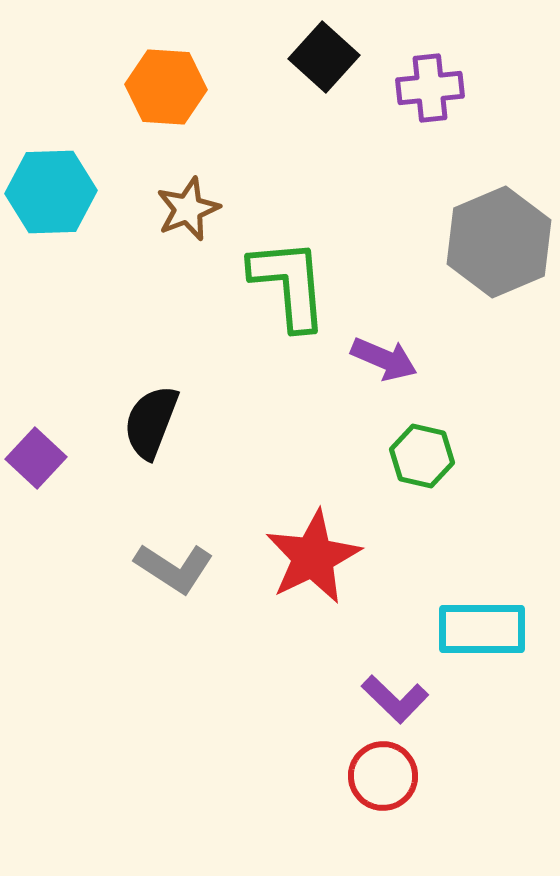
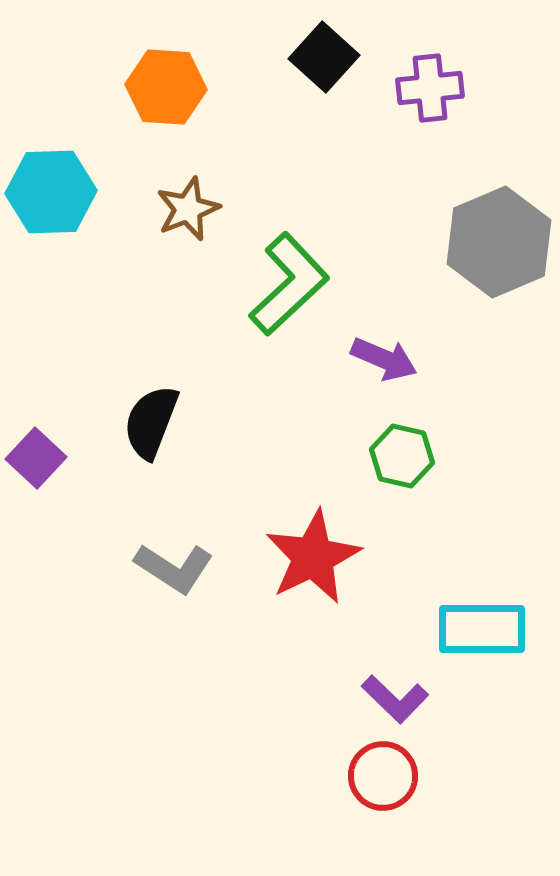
green L-shape: rotated 52 degrees clockwise
green hexagon: moved 20 px left
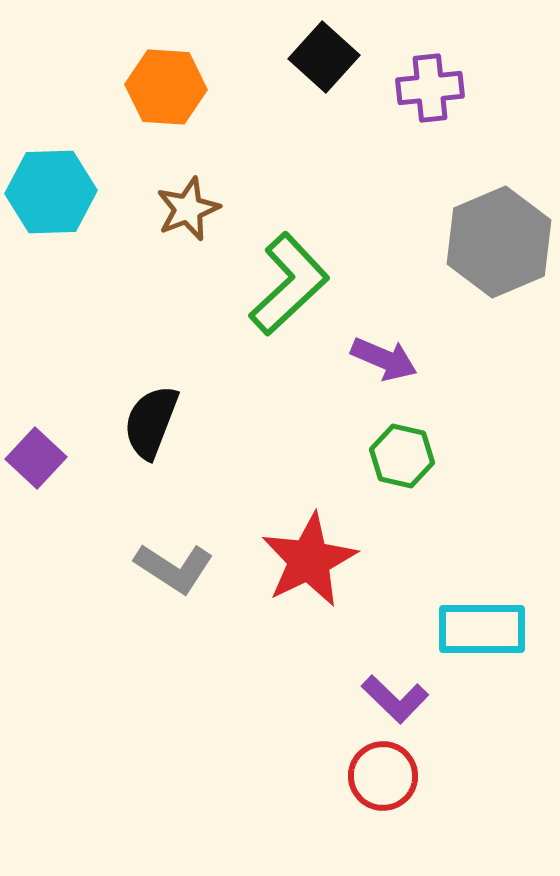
red star: moved 4 px left, 3 px down
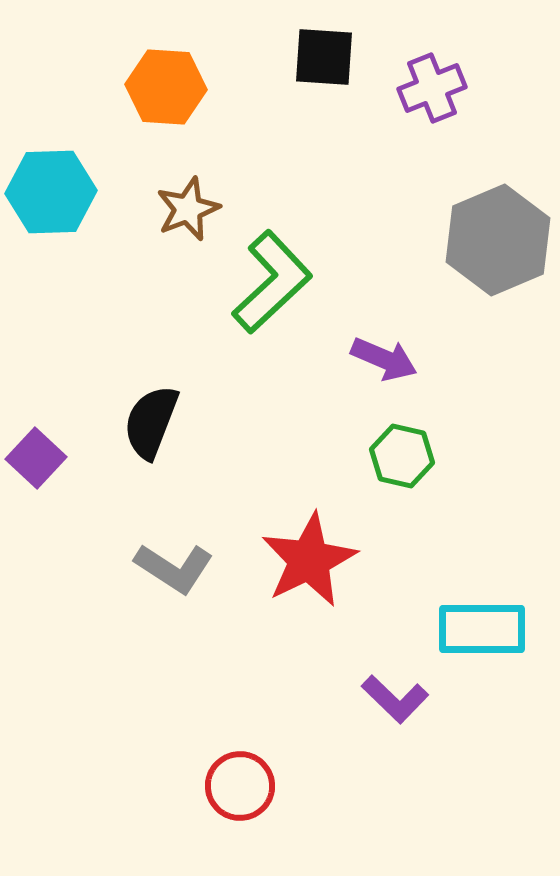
black square: rotated 38 degrees counterclockwise
purple cross: moved 2 px right; rotated 16 degrees counterclockwise
gray hexagon: moved 1 px left, 2 px up
green L-shape: moved 17 px left, 2 px up
red circle: moved 143 px left, 10 px down
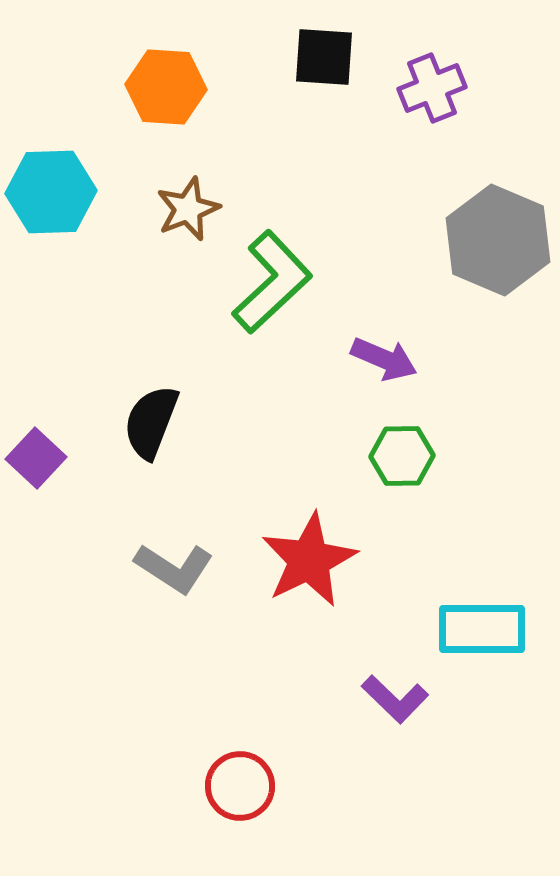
gray hexagon: rotated 14 degrees counterclockwise
green hexagon: rotated 14 degrees counterclockwise
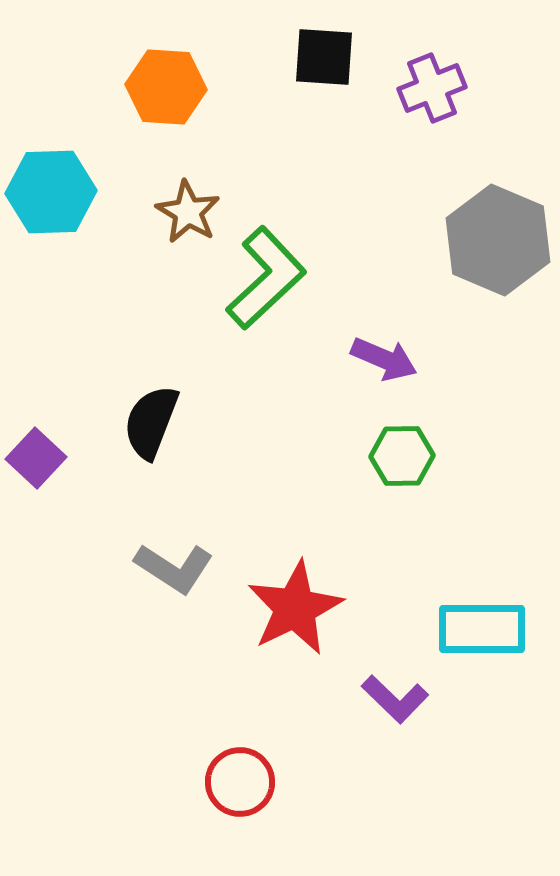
brown star: moved 3 px down; rotated 20 degrees counterclockwise
green L-shape: moved 6 px left, 4 px up
red star: moved 14 px left, 48 px down
red circle: moved 4 px up
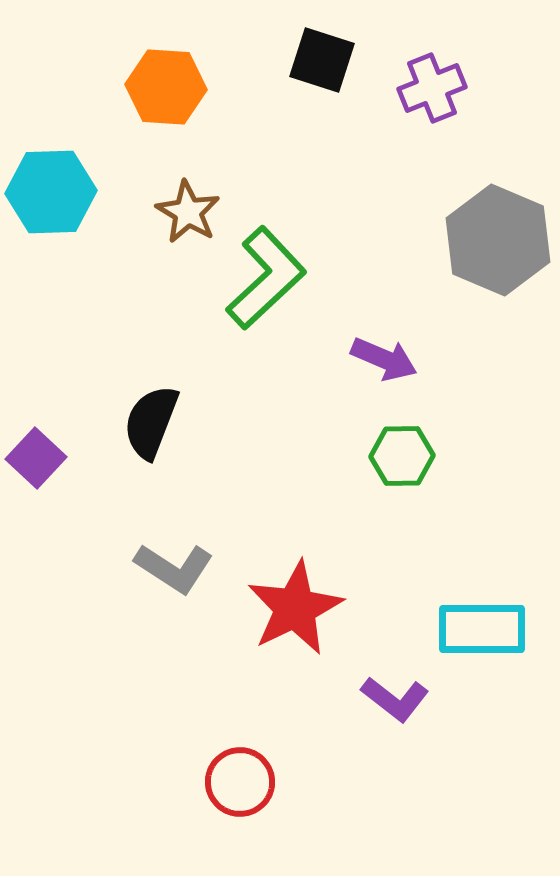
black square: moved 2 px left, 3 px down; rotated 14 degrees clockwise
purple L-shape: rotated 6 degrees counterclockwise
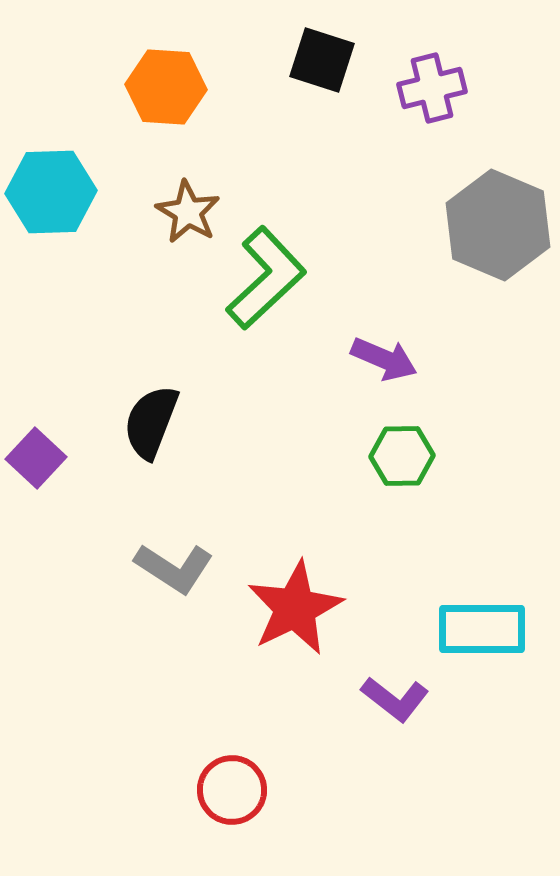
purple cross: rotated 8 degrees clockwise
gray hexagon: moved 15 px up
red circle: moved 8 px left, 8 px down
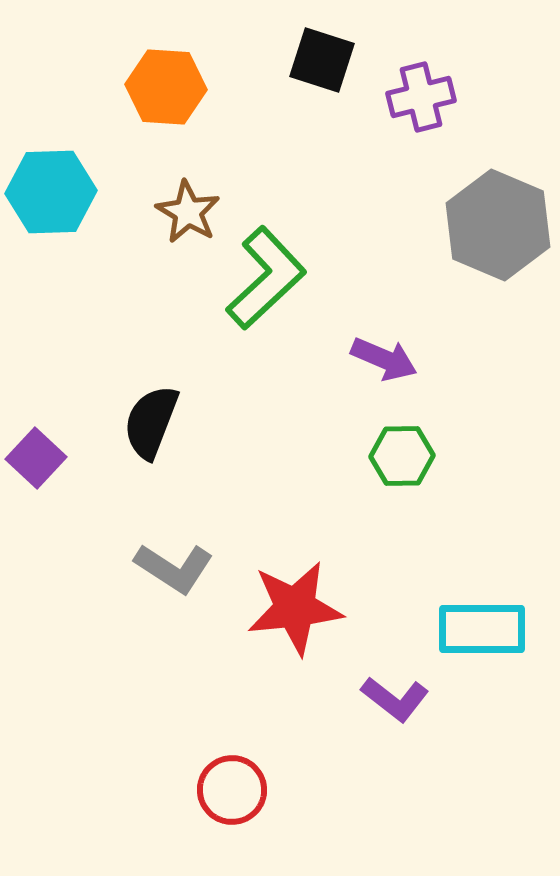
purple cross: moved 11 px left, 9 px down
red star: rotated 20 degrees clockwise
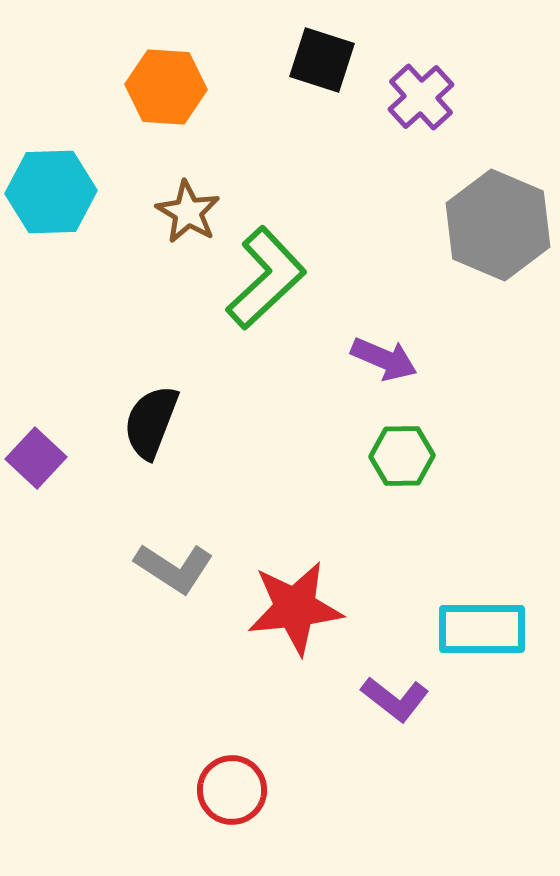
purple cross: rotated 28 degrees counterclockwise
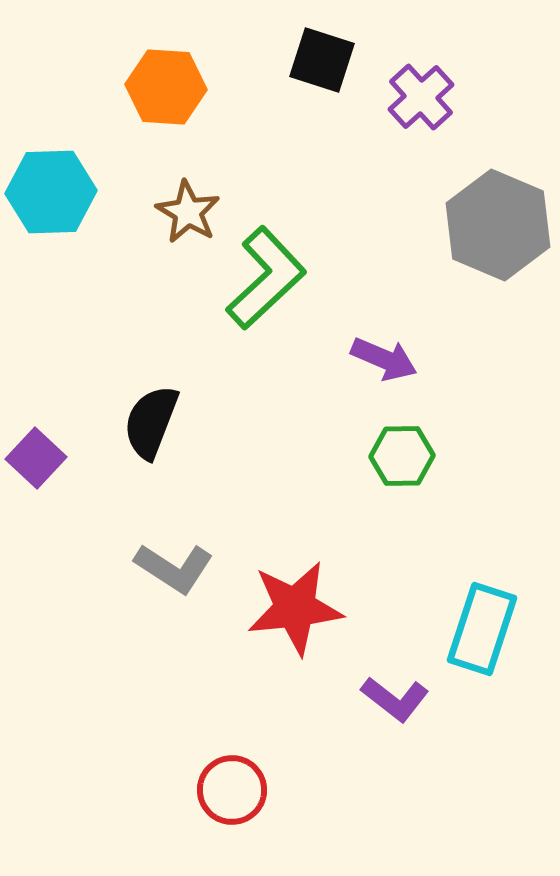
cyan rectangle: rotated 72 degrees counterclockwise
